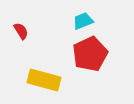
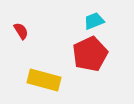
cyan trapezoid: moved 11 px right
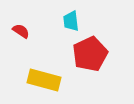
cyan trapezoid: moved 23 px left; rotated 75 degrees counterclockwise
red semicircle: rotated 24 degrees counterclockwise
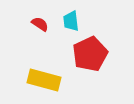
red semicircle: moved 19 px right, 7 px up
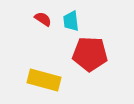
red semicircle: moved 3 px right, 5 px up
red pentagon: rotated 28 degrees clockwise
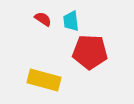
red pentagon: moved 2 px up
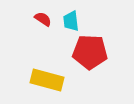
yellow rectangle: moved 3 px right
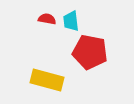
red semicircle: moved 4 px right; rotated 24 degrees counterclockwise
red pentagon: rotated 8 degrees clockwise
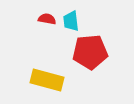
red pentagon: rotated 16 degrees counterclockwise
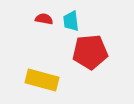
red semicircle: moved 3 px left
yellow rectangle: moved 5 px left
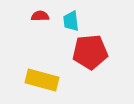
red semicircle: moved 4 px left, 3 px up; rotated 12 degrees counterclockwise
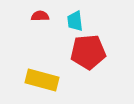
cyan trapezoid: moved 4 px right
red pentagon: moved 2 px left
